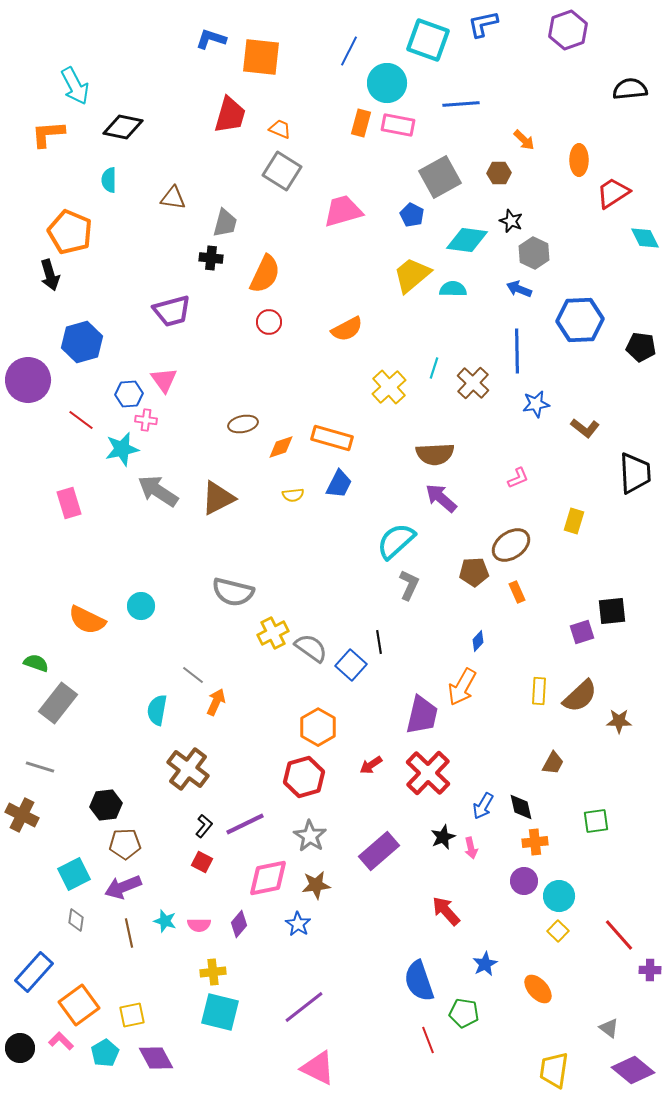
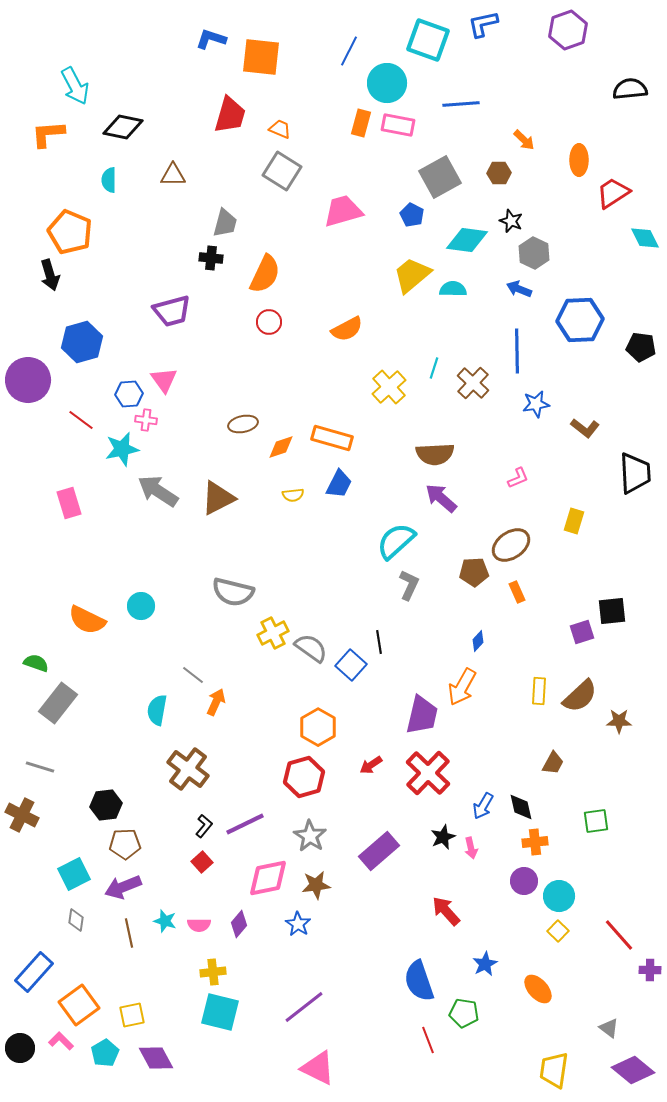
brown triangle at (173, 198): moved 23 px up; rotated 8 degrees counterclockwise
red square at (202, 862): rotated 20 degrees clockwise
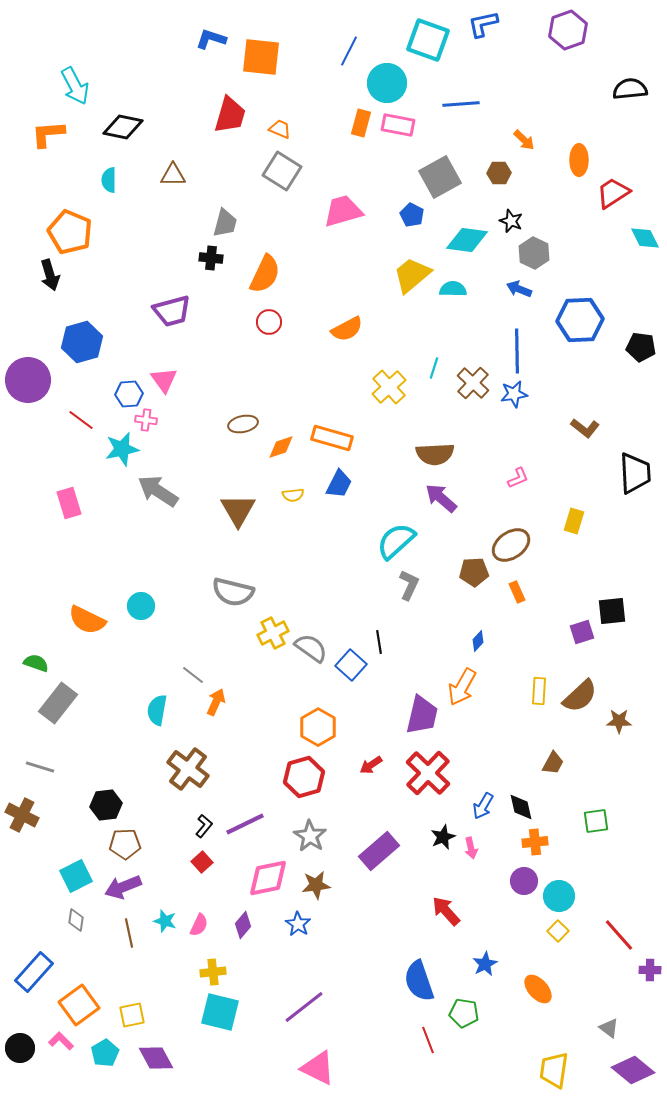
blue star at (536, 404): moved 22 px left, 10 px up
brown triangle at (218, 498): moved 20 px right, 12 px down; rotated 33 degrees counterclockwise
cyan square at (74, 874): moved 2 px right, 2 px down
purple diamond at (239, 924): moved 4 px right, 1 px down
pink semicircle at (199, 925): rotated 65 degrees counterclockwise
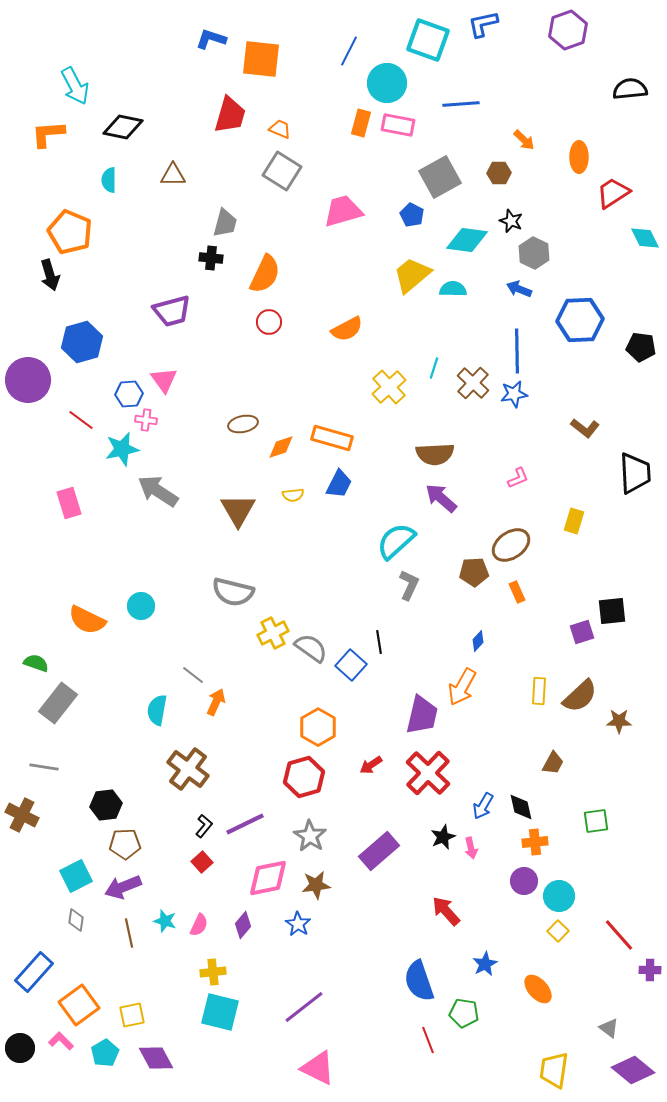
orange square at (261, 57): moved 2 px down
orange ellipse at (579, 160): moved 3 px up
gray line at (40, 767): moved 4 px right; rotated 8 degrees counterclockwise
